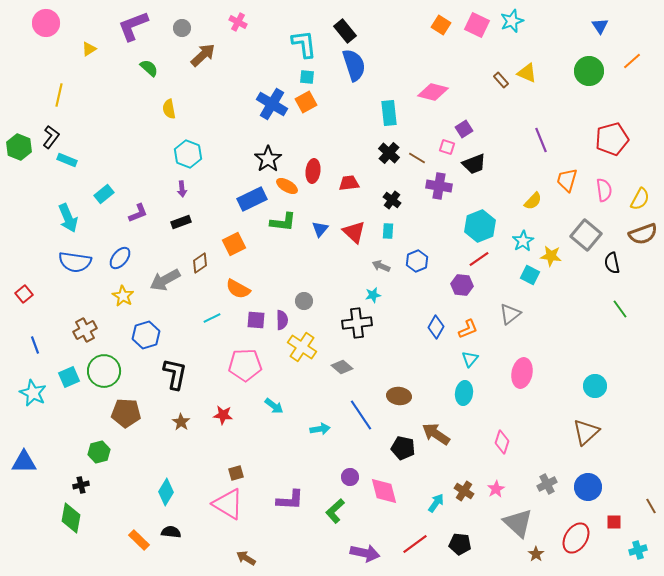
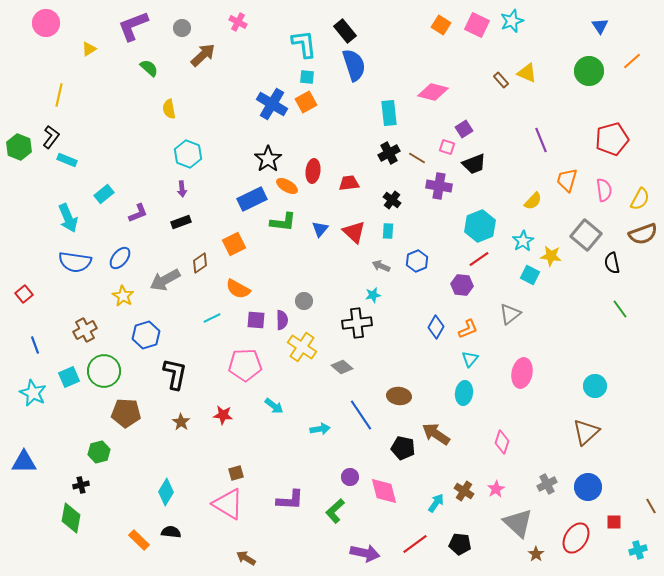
black cross at (389, 153): rotated 20 degrees clockwise
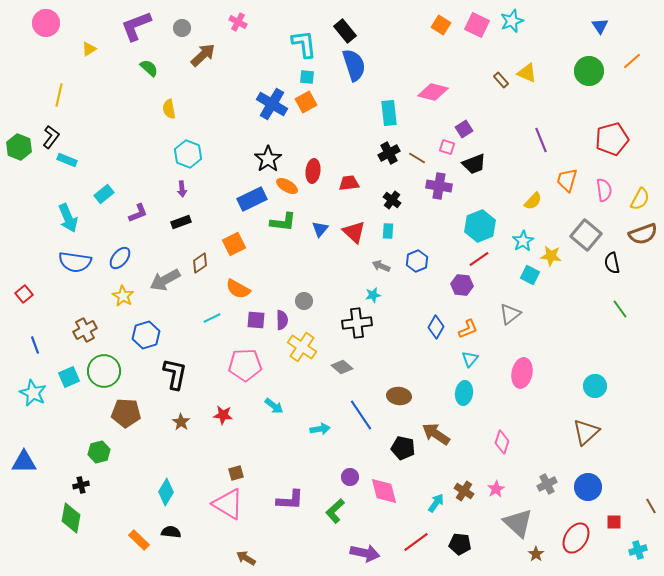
purple L-shape at (133, 26): moved 3 px right
red line at (415, 544): moved 1 px right, 2 px up
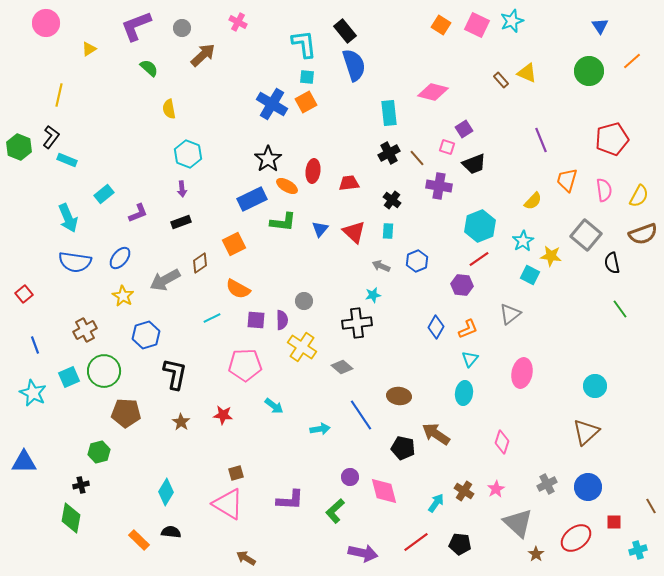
brown line at (417, 158): rotated 18 degrees clockwise
yellow semicircle at (640, 199): moved 1 px left, 3 px up
red ellipse at (576, 538): rotated 20 degrees clockwise
purple arrow at (365, 553): moved 2 px left
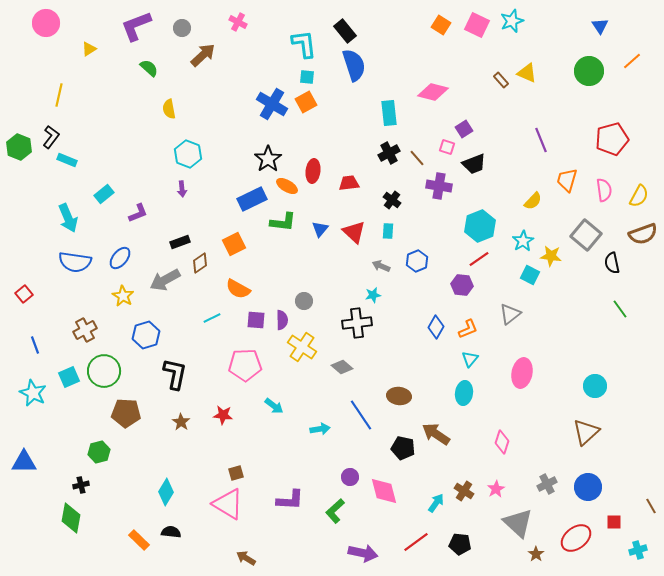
black rectangle at (181, 222): moved 1 px left, 20 px down
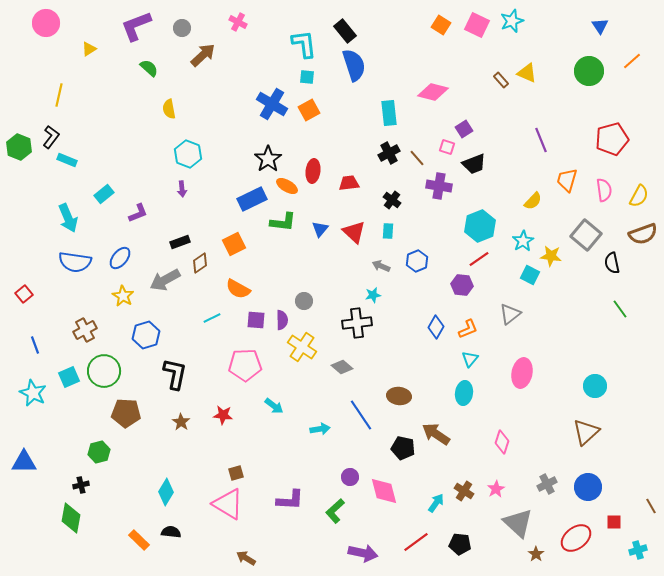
orange square at (306, 102): moved 3 px right, 8 px down
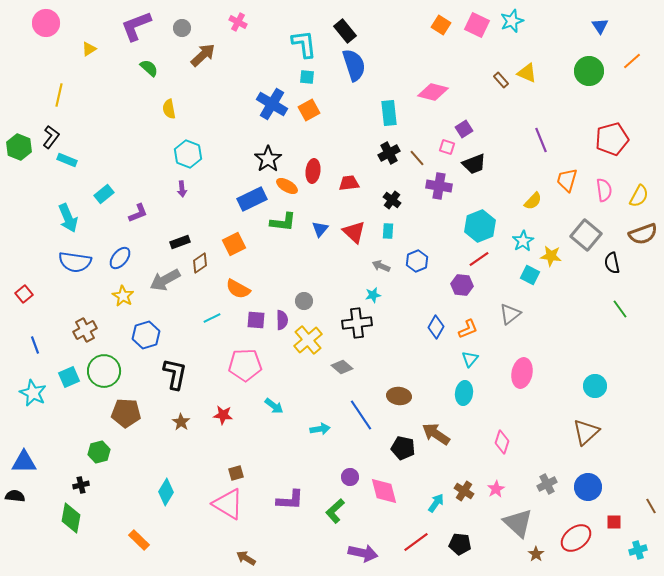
yellow cross at (302, 347): moved 6 px right, 7 px up; rotated 16 degrees clockwise
black semicircle at (171, 532): moved 156 px left, 36 px up
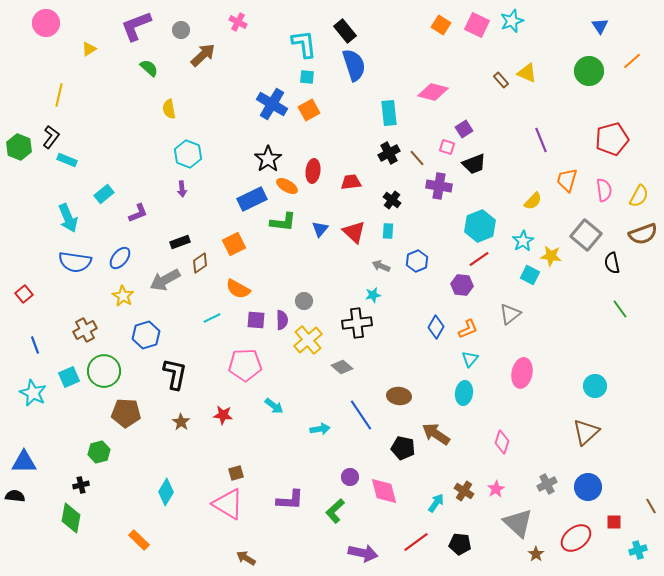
gray circle at (182, 28): moved 1 px left, 2 px down
red trapezoid at (349, 183): moved 2 px right, 1 px up
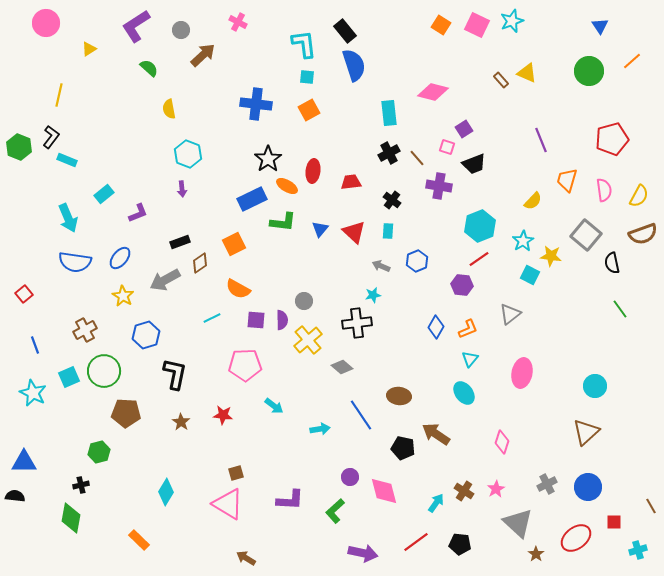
purple L-shape at (136, 26): rotated 12 degrees counterclockwise
blue cross at (272, 104): moved 16 px left; rotated 24 degrees counterclockwise
cyan ellipse at (464, 393): rotated 45 degrees counterclockwise
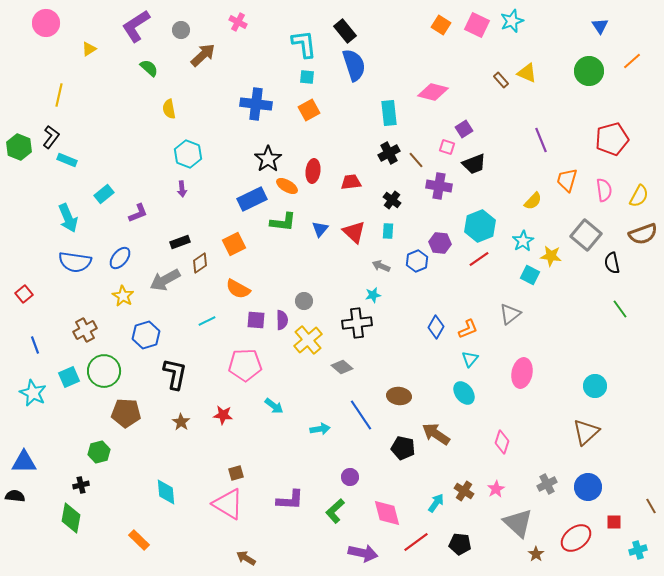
brown line at (417, 158): moved 1 px left, 2 px down
purple hexagon at (462, 285): moved 22 px left, 42 px up
cyan line at (212, 318): moved 5 px left, 3 px down
pink diamond at (384, 491): moved 3 px right, 22 px down
cyan diamond at (166, 492): rotated 36 degrees counterclockwise
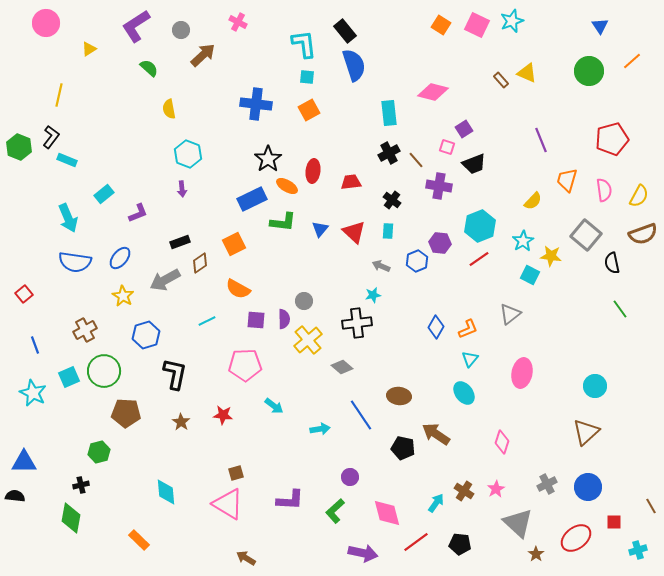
purple semicircle at (282, 320): moved 2 px right, 1 px up
